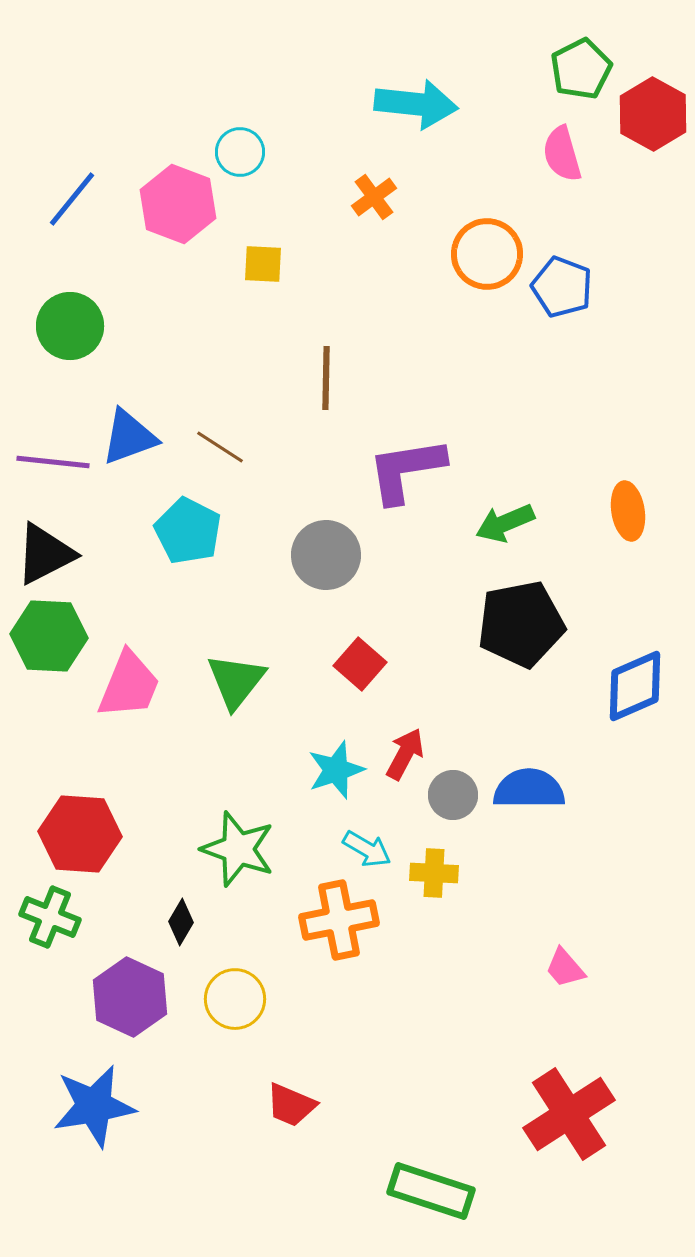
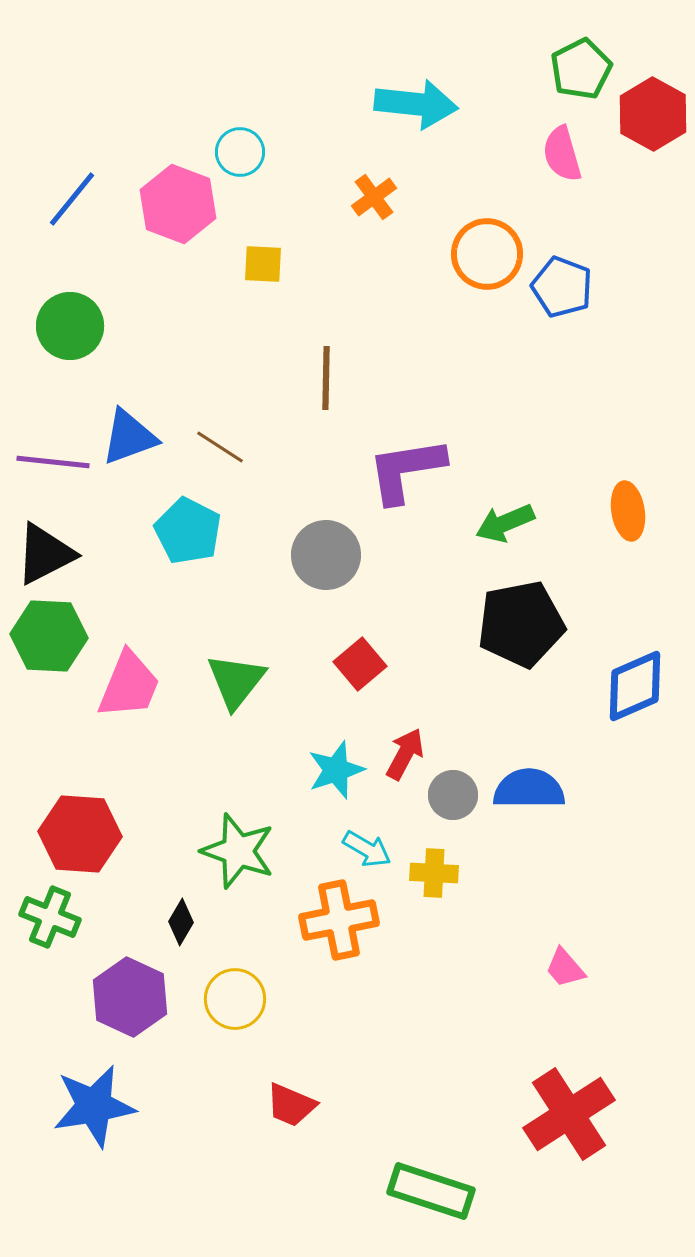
red square at (360, 664): rotated 9 degrees clockwise
green star at (238, 849): moved 2 px down
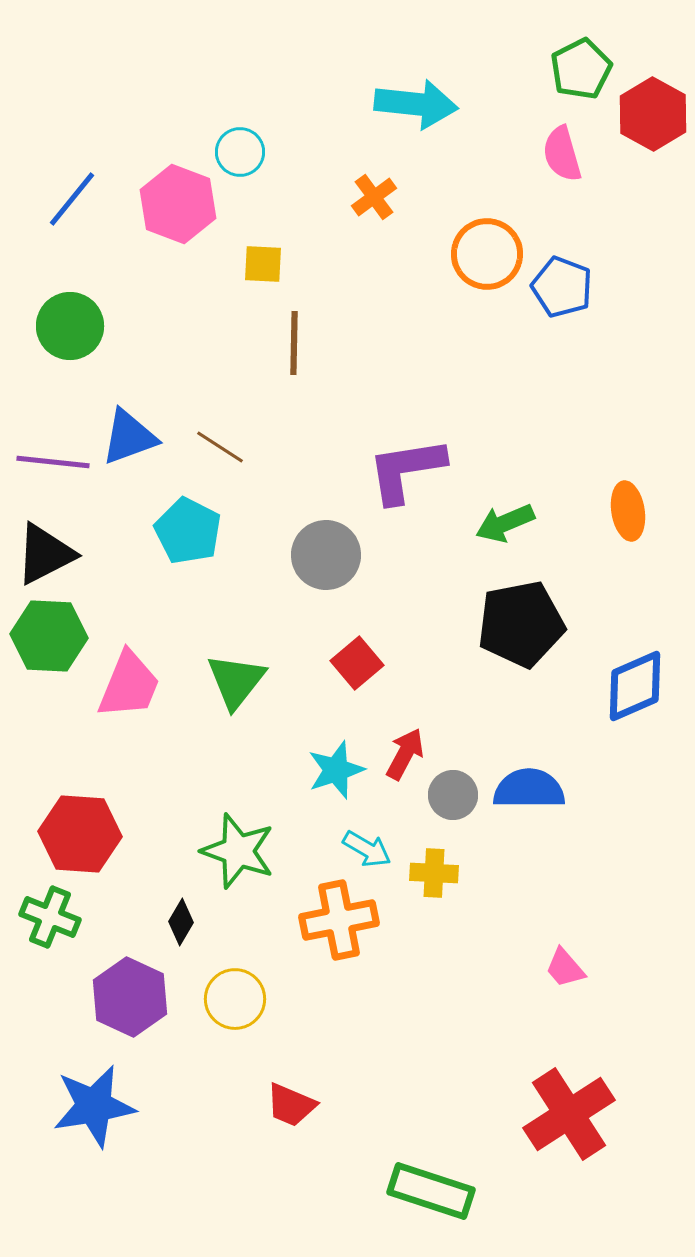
brown line at (326, 378): moved 32 px left, 35 px up
red square at (360, 664): moved 3 px left, 1 px up
